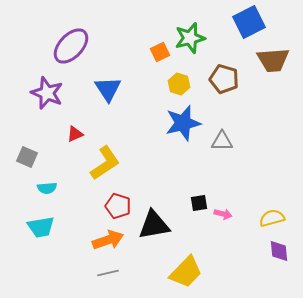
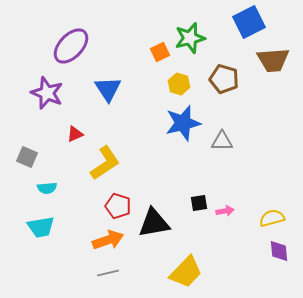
pink arrow: moved 2 px right, 3 px up; rotated 24 degrees counterclockwise
black triangle: moved 2 px up
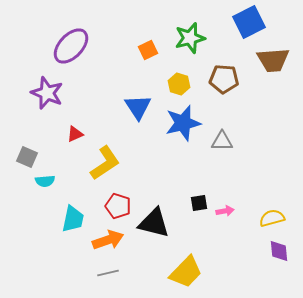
orange square: moved 12 px left, 2 px up
brown pentagon: rotated 12 degrees counterclockwise
blue triangle: moved 30 px right, 18 px down
cyan semicircle: moved 2 px left, 7 px up
black triangle: rotated 24 degrees clockwise
cyan trapezoid: moved 32 px right, 8 px up; rotated 68 degrees counterclockwise
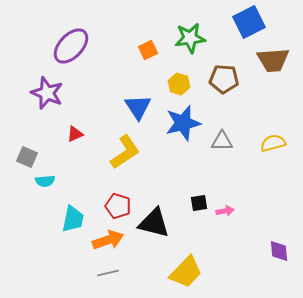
green star: rotated 8 degrees clockwise
yellow L-shape: moved 20 px right, 11 px up
yellow semicircle: moved 1 px right, 75 px up
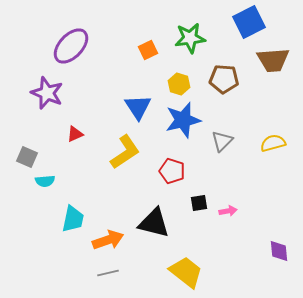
blue star: moved 3 px up
gray triangle: rotated 45 degrees counterclockwise
red pentagon: moved 54 px right, 35 px up
pink arrow: moved 3 px right
yellow trapezoid: rotated 96 degrees counterclockwise
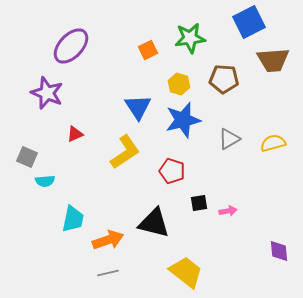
gray triangle: moved 7 px right, 2 px up; rotated 15 degrees clockwise
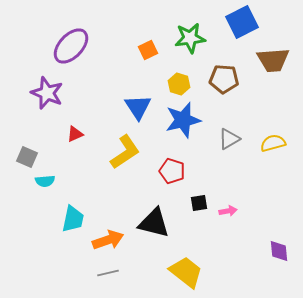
blue square: moved 7 px left
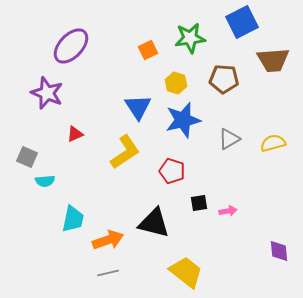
yellow hexagon: moved 3 px left, 1 px up
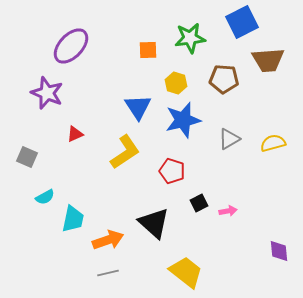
orange square: rotated 24 degrees clockwise
brown trapezoid: moved 5 px left
cyan semicircle: moved 16 px down; rotated 24 degrees counterclockwise
black square: rotated 18 degrees counterclockwise
black triangle: rotated 28 degrees clockwise
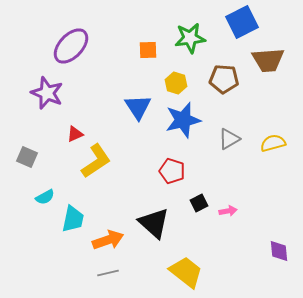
yellow L-shape: moved 29 px left, 9 px down
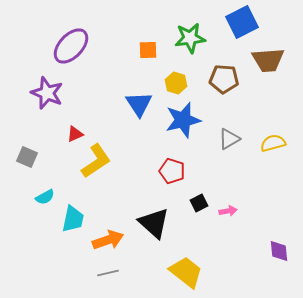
blue triangle: moved 1 px right, 3 px up
